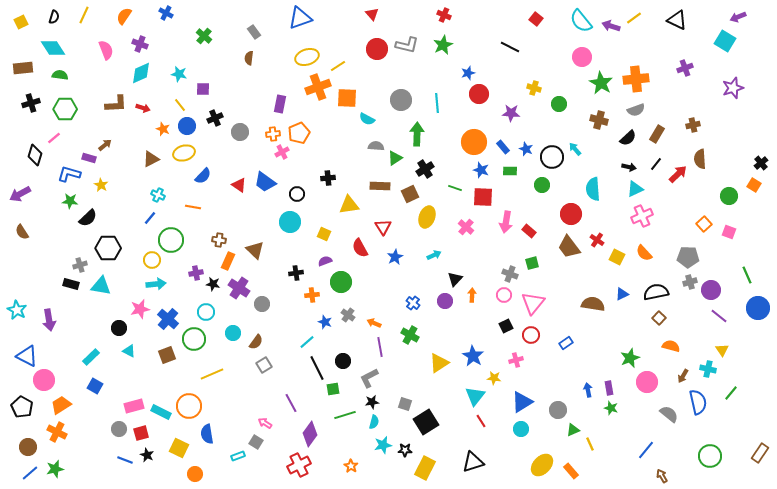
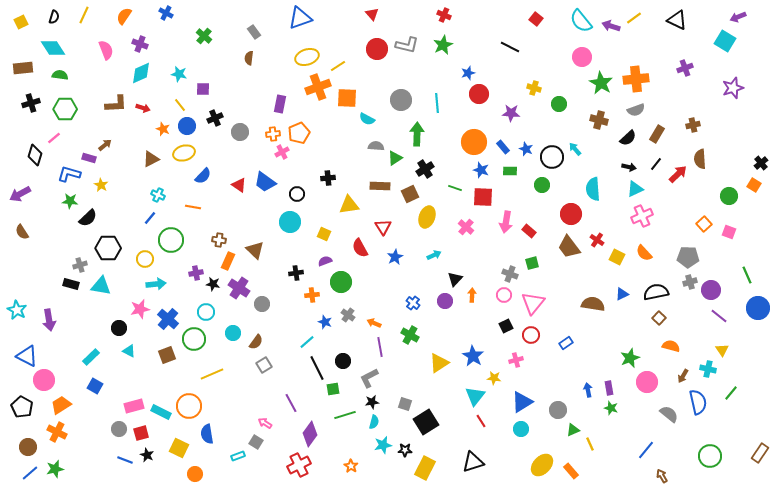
yellow circle at (152, 260): moved 7 px left, 1 px up
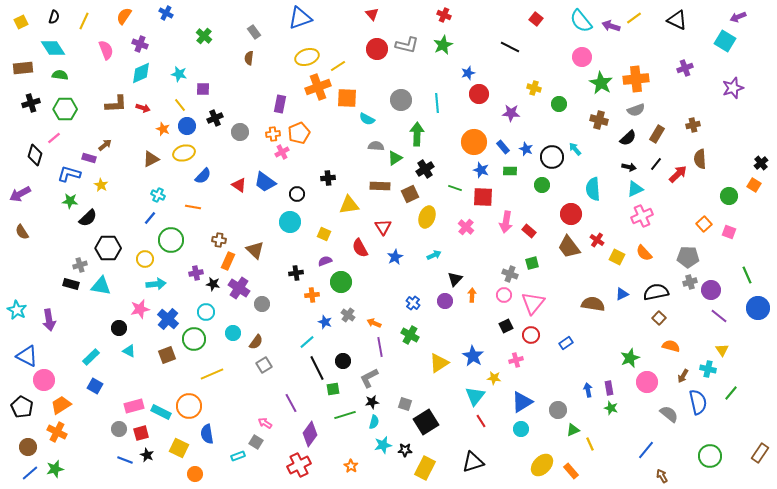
yellow line at (84, 15): moved 6 px down
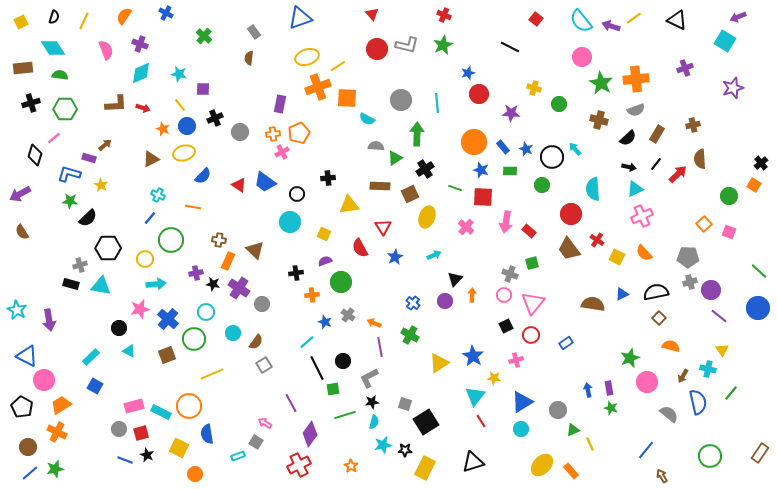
brown trapezoid at (569, 247): moved 2 px down
green line at (747, 275): moved 12 px right, 4 px up; rotated 24 degrees counterclockwise
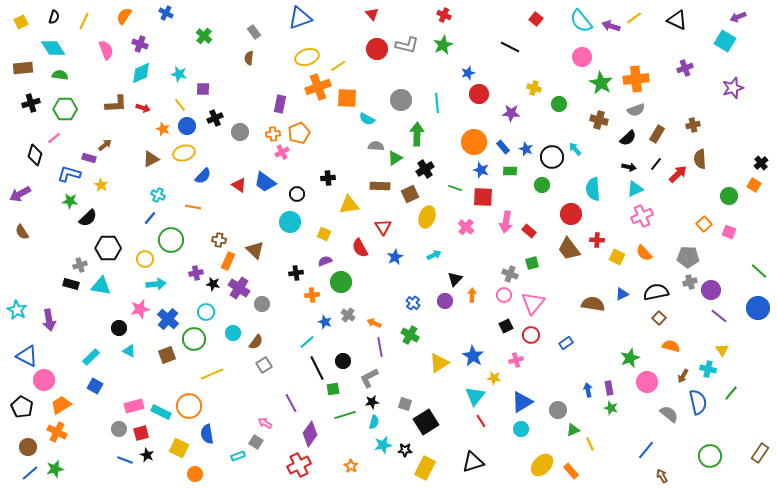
red cross at (597, 240): rotated 32 degrees counterclockwise
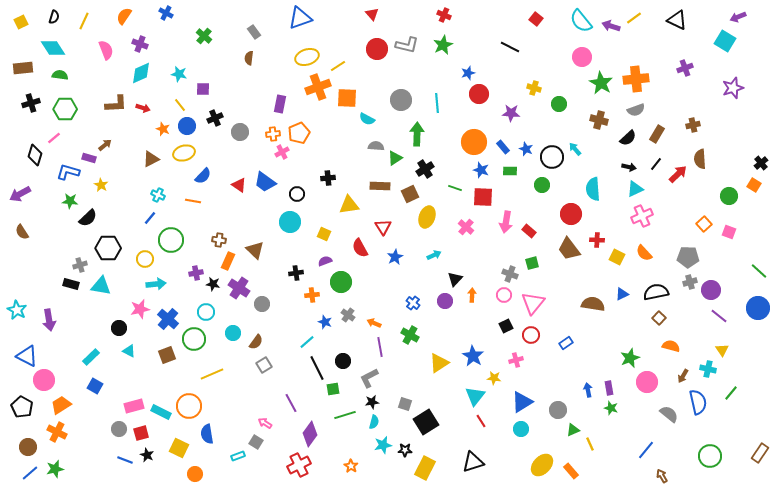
blue L-shape at (69, 174): moved 1 px left, 2 px up
orange line at (193, 207): moved 6 px up
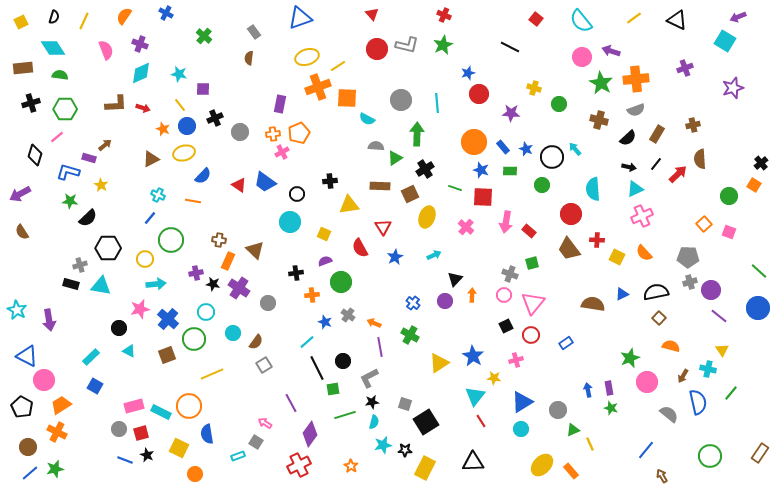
purple arrow at (611, 26): moved 25 px down
pink line at (54, 138): moved 3 px right, 1 px up
black cross at (328, 178): moved 2 px right, 3 px down
gray circle at (262, 304): moved 6 px right, 1 px up
black triangle at (473, 462): rotated 15 degrees clockwise
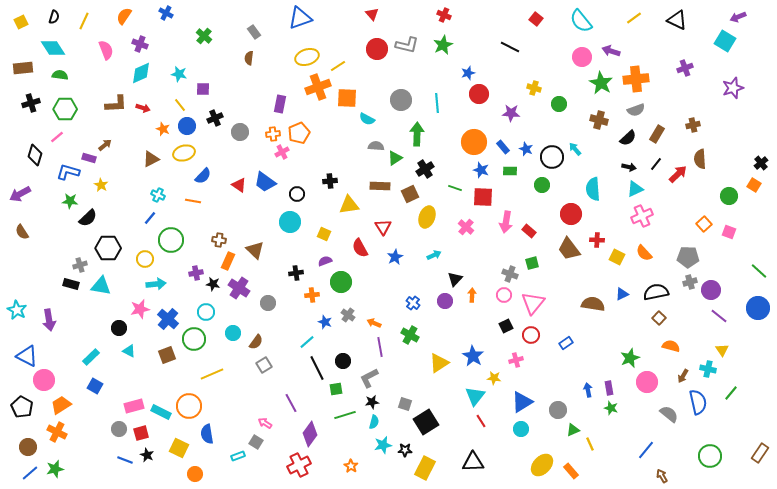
green square at (333, 389): moved 3 px right
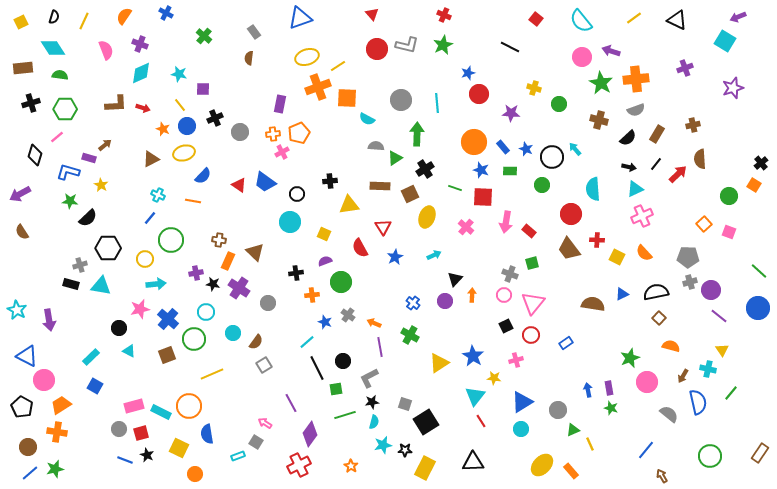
brown triangle at (255, 250): moved 2 px down
orange cross at (57, 432): rotated 18 degrees counterclockwise
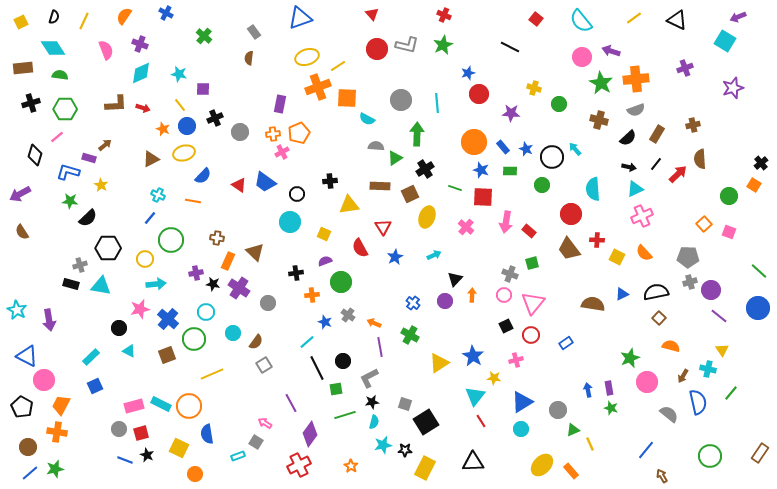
brown cross at (219, 240): moved 2 px left, 2 px up
blue square at (95, 386): rotated 35 degrees clockwise
orange trapezoid at (61, 405): rotated 30 degrees counterclockwise
cyan rectangle at (161, 412): moved 8 px up
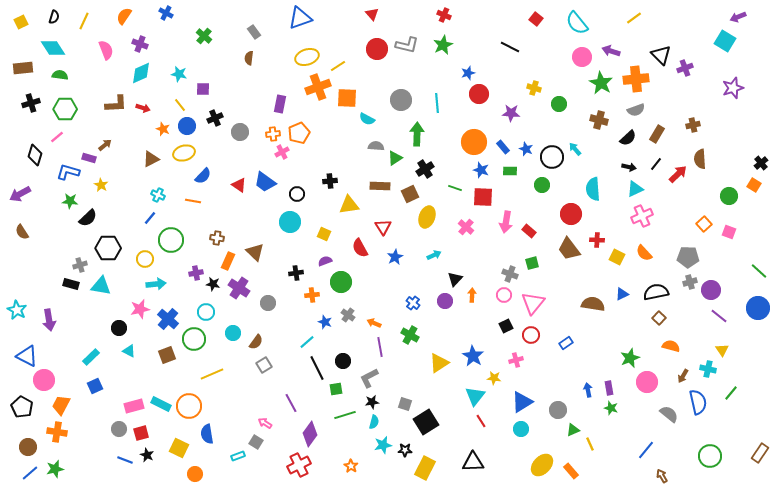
black triangle at (677, 20): moved 16 px left, 35 px down; rotated 20 degrees clockwise
cyan semicircle at (581, 21): moved 4 px left, 2 px down
